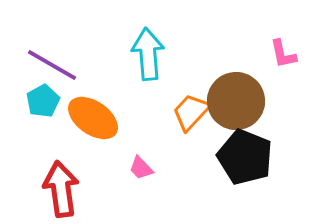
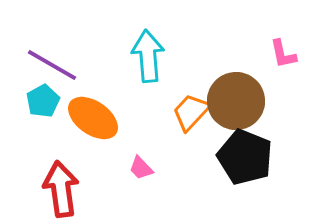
cyan arrow: moved 2 px down
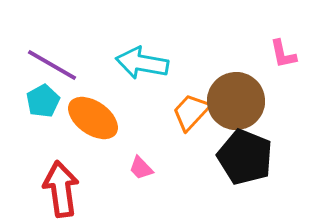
cyan arrow: moved 6 px left, 7 px down; rotated 75 degrees counterclockwise
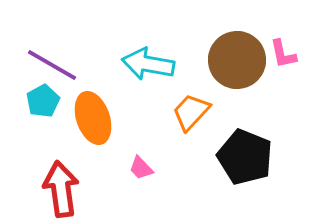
cyan arrow: moved 6 px right, 1 px down
brown circle: moved 1 px right, 41 px up
orange ellipse: rotated 36 degrees clockwise
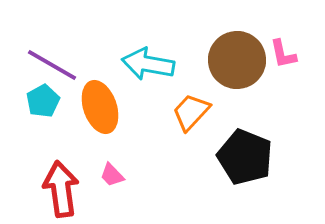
orange ellipse: moved 7 px right, 11 px up
pink trapezoid: moved 29 px left, 7 px down
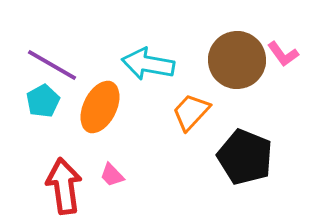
pink L-shape: rotated 24 degrees counterclockwise
orange ellipse: rotated 45 degrees clockwise
red arrow: moved 3 px right, 3 px up
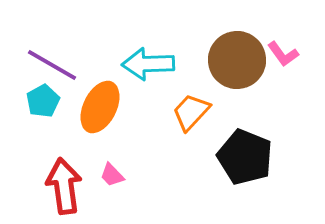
cyan arrow: rotated 12 degrees counterclockwise
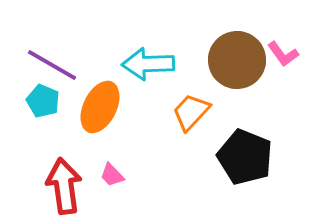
cyan pentagon: rotated 20 degrees counterclockwise
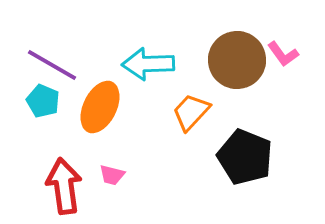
pink trapezoid: rotated 32 degrees counterclockwise
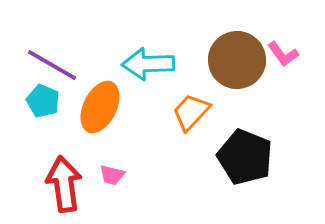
red arrow: moved 2 px up
